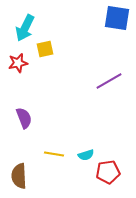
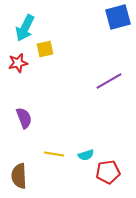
blue square: moved 1 px right, 1 px up; rotated 24 degrees counterclockwise
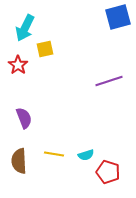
red star: moved 2 px down; rotated 24 degrees counterclockwise
purple line: rotated 12 degrees clockwise
red pentagon: rotated 25 degrees clockwise
brown semicircle: moved 15 px up
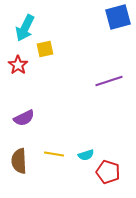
purple semicircle: rotated 85 degrees clockwise
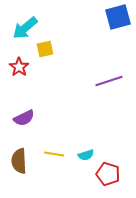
cyan arrow: rotated 24 degrees clockwise
red star: moved 1 px right, 2 px down
red pentagon: moved 2 px down
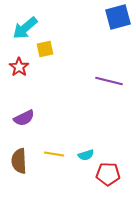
purple line: rotated 32 degrees clockwise
red pentagon: rotated 15 degrees counterclockwise
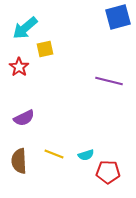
yellow line: rotated 12 degrees clockwise
red pentagon: moved 2 px up
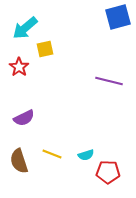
yellow line: moved 2 px left
brown semicircle: rotated 15 degrees counterclockwise
